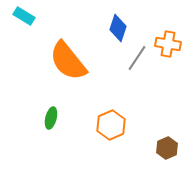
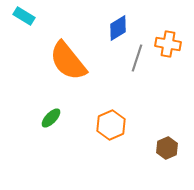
blue diamond: rotated 40 degrees clockwise
gray line: rotated 16 degrees counterclockwise
green ellipse: rotated 30 degrees clockwise
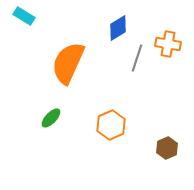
orange semicircle: moved 2 px down; rotated 63 degrees clockwise
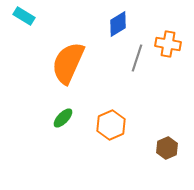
blue diamond: moved 4 px up
green ellipse: moved 12 px right
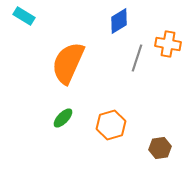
blue diamond: moved 1 px right, 3 px up
orange hexagon: rotated 8 degrees clockwise
brown hexagon: moved 7 px left; rotated 15 degrees clockwise
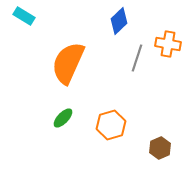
blue diamond: rotated 12 degrees counterclockwise
brown hexagon: rotated 15 degrees counterclockwise
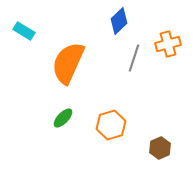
cyan rectangle: moved 15 px down
orange cross: rotated 25 degrees counterclockwise
gray line: moved 3 px left
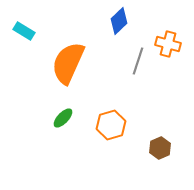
orange cross: rotated 30 degrees clockwise
gray line: moved 4 px right, 3 px down
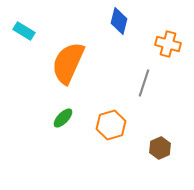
blue diamond: rotated 32 degrees counterclockwise
gray line: moved 6 px right, 22 px down
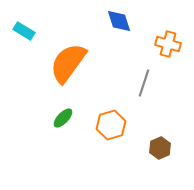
blue diamond: rotated 32 degrees counterclockwise
orange semicircle: rotated 12 degrees clockwise
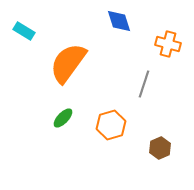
gray line: moved 1 px down
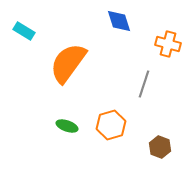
green ellipse: moved 4 px right, 8 px down; rotated 65 degrees clockwise
brown hexagon: moved 1 px up; rotated 15 degrees counterclockwise
